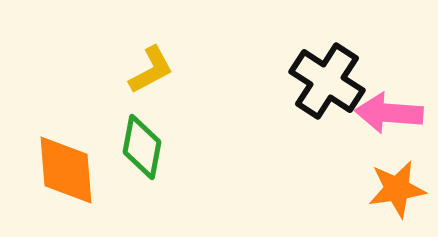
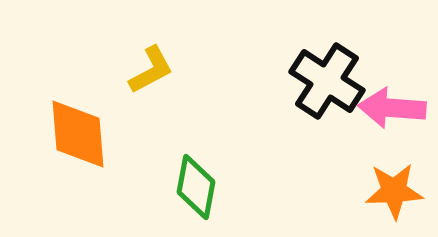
pink arrow: moved 3 px right, 5 px up
green diamond: moved 54 px right, 40 px down
orange diamond: moved 12 px right, 36 px up
orange star: moved 3 px left, 2 px down; rotated 6 degrees clockwise
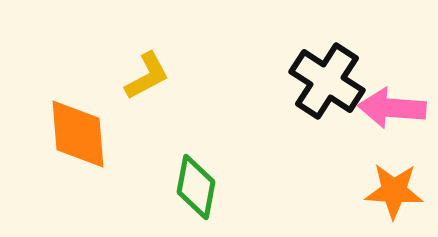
yellow L-shape: moved 4 px left, 6 px down
orange star: rotated 6 degrees clockwise
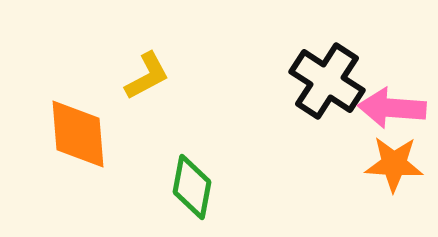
green diamond: moved 4 px left
orange star: moved 27 px up
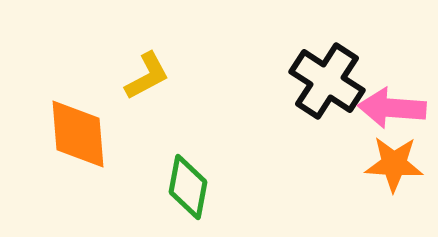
green diamond: moved 4 px left
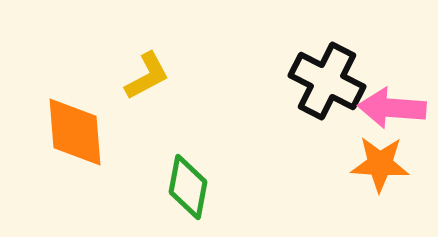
black cross: rotated 6 degrees counterclockwise
orange diamond: moved 3 px left, 2 px up
orange star: moved 14 px left
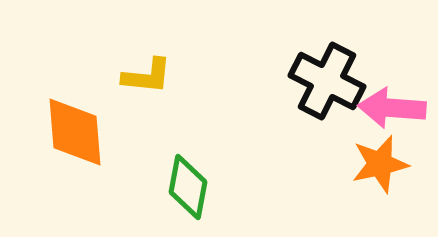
yellow L-shape: rotated 34 degrees clockwise
orange star: rotated 16 degrees counterclockwise
